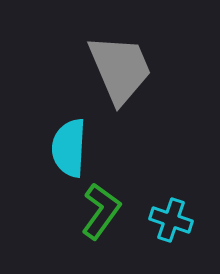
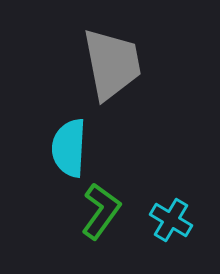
gray trapezoid: moved 8 px left, 5 px up; rotated 12 degrees clockwise
cyan cross: rotated 12 degrees clockwise
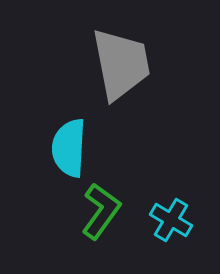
gray trapezoid: moved 9 px right
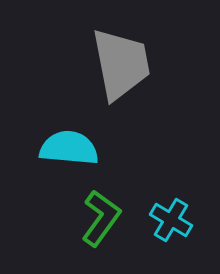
cyan semicircle: rotated 92 degrees clockwise
green L-shape: moved 7 px down
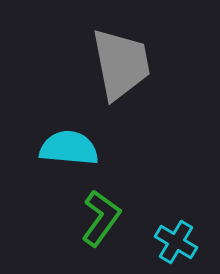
cyan cross: moved 5 px right, 22 px down
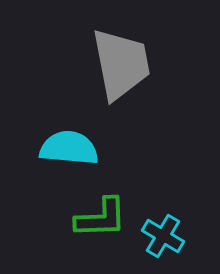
green L-shape: rotated 52 degrees clockwise
cyan cross: moved 13 px left, 6 px up
